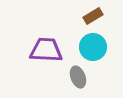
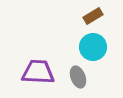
purple trapezoid: moved 8 px left, 22 px down
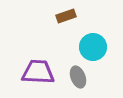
brown rectangle: moved 27 px left; rotated 12 degrees clockwise
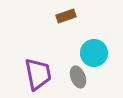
cyan circle: moved 1 px right, 6 px down
purple trapezoid: moved 2 px down; rotated 76 degrees clockwise
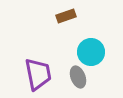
cyan circle: moved 3 px left, 1 px up
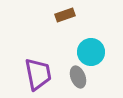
brown rectangle: moved 1 px left, 1 px up
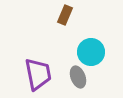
brown rectangle: rotated 48 degrees counterclockwise
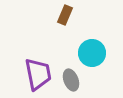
cyan circle: moved 1 px right, 1 px down
gray ellipse: moved 7 px left, 3 px down
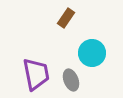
brown rectangle: moved 1 px right, 3 px down; rotated 12 degrees clockwise
purple trapezoid: moved 2 px left
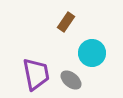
brown rectangle: moved 4 px down
gray ellipse: rotated 30 degrees counterclockwise
